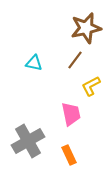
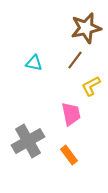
orange rectangle: rotated 12 degrees counterclockwise
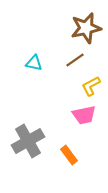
brown line: rotated 18 degrees clockwise
pink trapezoid: moved 13 px right, 1 px down; rotated 90 degrees clockwise
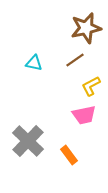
gray cross: rotated 16 degrees counterclockwise
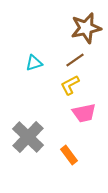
cyan triangle: rotated 30 degrees counterclockwise
yellow L-shape: moved 21 px left, 1 px up
pink trapezoid: moved 2 px up
gray cross: moved 4 px up
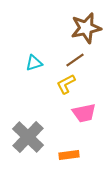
yellow L-shape: moved 4 px left, 1 px up
orange rectangle: rotated 60 degrees counterclockwise
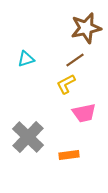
cyan triangle: moved 8 px left, 4 px up
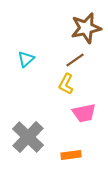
cyan triangle: rotated 24 degrees counterclockwise
yellow L-shape: rotated 35 degrees counterclockwise
orange rectangle: moved 2 px right
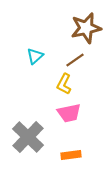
cyan triangle: moved 9 px right, 3 px up
yellow L-shape: moved 2 px left
pink trapezoid: moved 15 px left
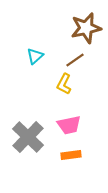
pink trapezoid: moved 12 px down
